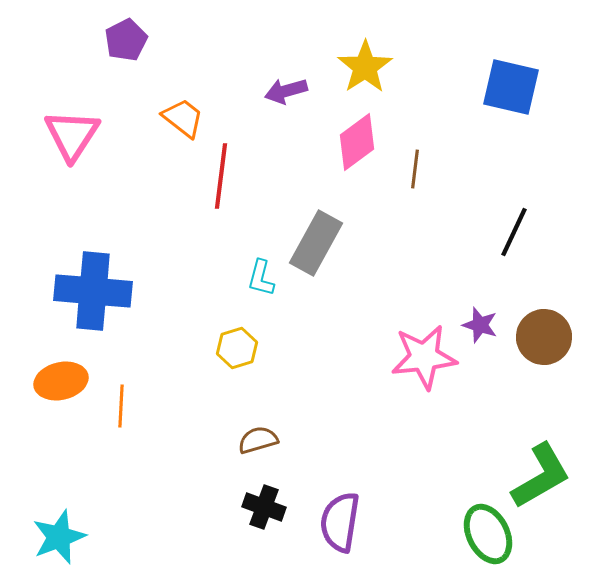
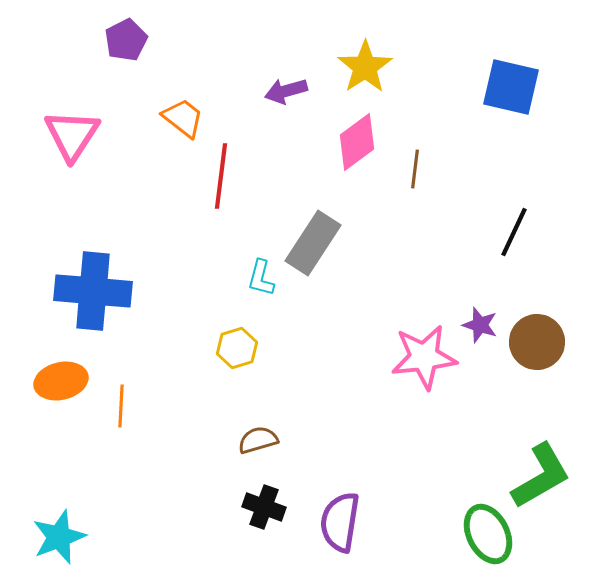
gray rectangle: moved 3 px left; rotated 4 degrees clockwise
brown circle: moved 7 px left, 5 px down
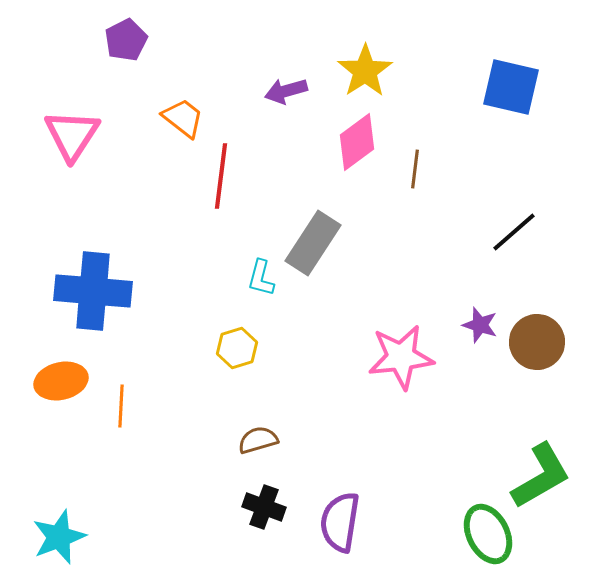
yellow star: moved 4 px down
black line: rotated 24 degrees clockwise
pink star: moved 23 px left
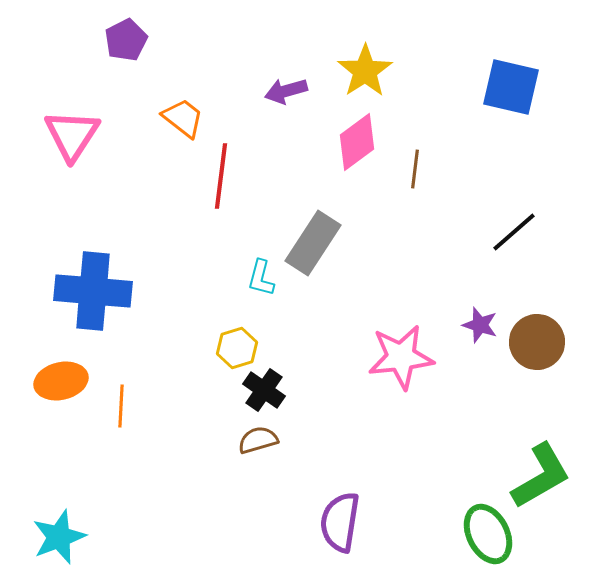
black cross: moved 117 px up; rotated 15 degrees clockwise
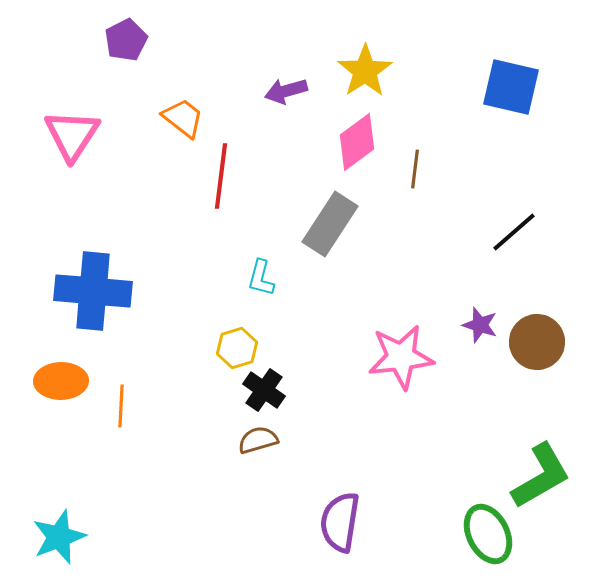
gray rectangle: moved 17 px right, 19 px up
orange ellipse: rotated 12 degrees clockwise
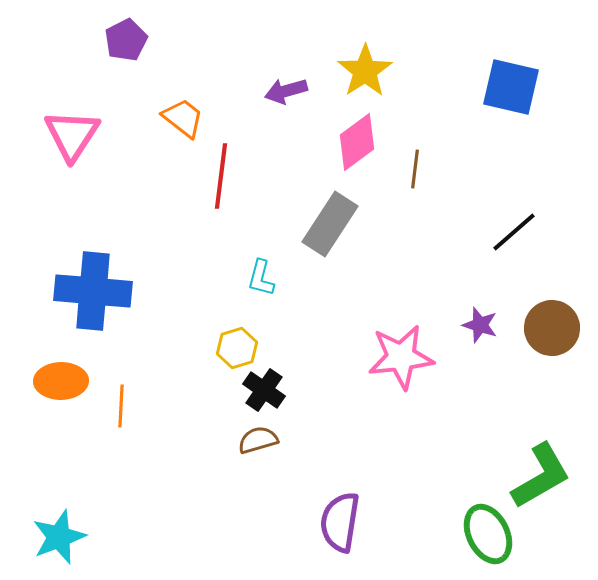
brown circle: moved 15 px right, 14 px up
